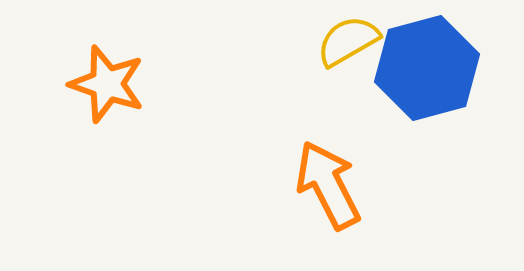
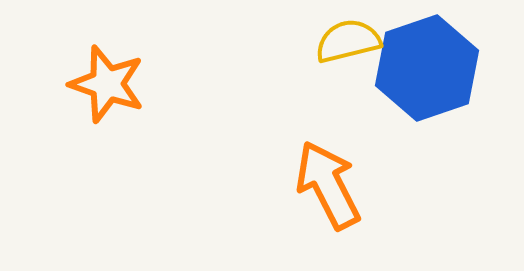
yellow semicircle: rotated 16 degrees clockwise
blue hexagon: rotated 4 degrees counterclockwise
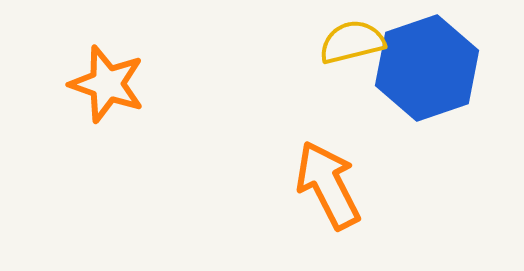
yellow semicircle: moved 4 px right, 1 px down
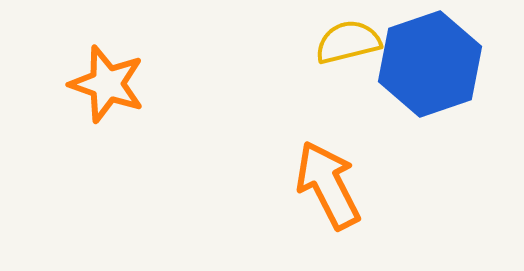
yellow semicircle: moved 4 px left
blue hexagon: moved 3 px right, 4 px up
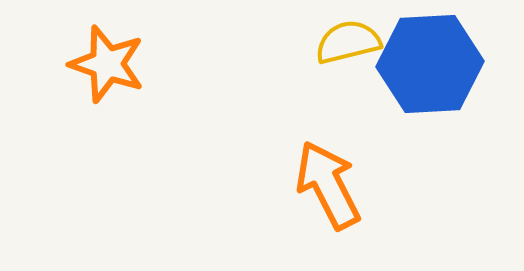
blue hexagon: rotated 16 degrees clockwise
orange star: moved 20 px up
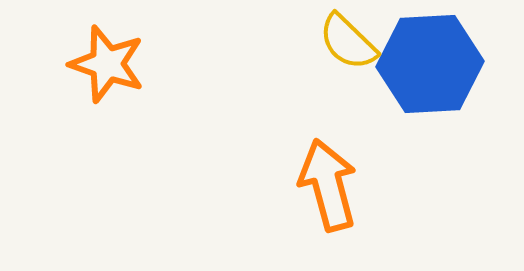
yellow semicircle: rotated 122 degrees counterclockwise
orange arrow: rotated 12 degrees clockwise
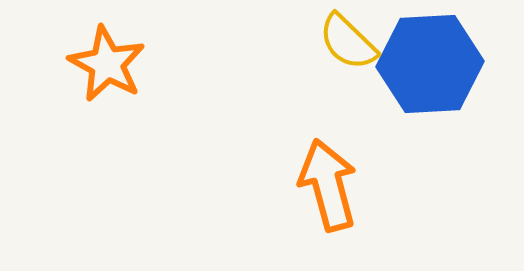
orange star: rotated 10 degrees clockwise
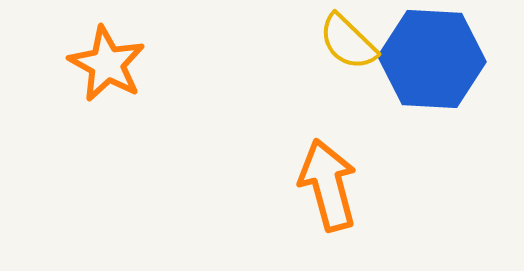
blue hexagon: moved 2 px right, 5 px up; rotated 6 degrees clockwise
